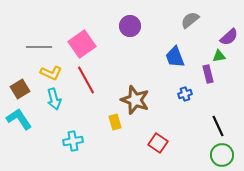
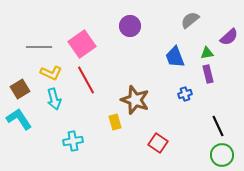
green triangle: moved 12 px left, 3 px up
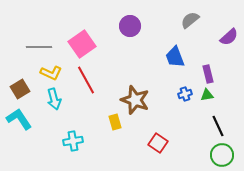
green triangle: moved 42 px down
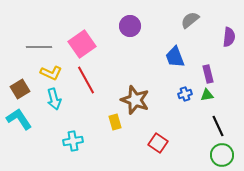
purple semicircle: rotated 42 degrees counterclockwise
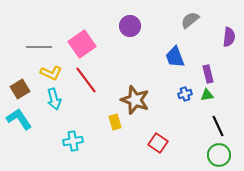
red line: rotated 8 degrees counterclockwise
green circle: moved 3 px left
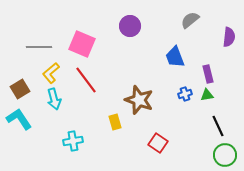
pink square: rotated 32 degrees counterclockwise
yellow L-shape: rotated 115 degrees clockwise
brown star: moved 4 px right
green circle: moved 6 px right
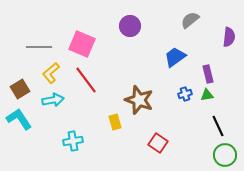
blue trapezoid: rotated 75 degrees clockwise
cyan arrow: moved 1 px left, 1 px down; rotated 85 degrees counterclockwise
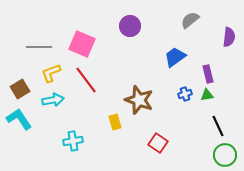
yellow L-shape: rotated 20 degrees clockwise
